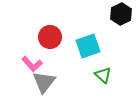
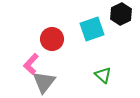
red circle: moved 2 px right, 2 px down
cyan square: moved 4 px right, 17 px up
pink L-shape: moved 1 px left; rotated 85 degrees clockwise
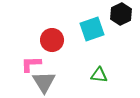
red circle: moved 1 px down
pink L-shape: rotated 45 degrees clockwise
green triangle: moved 4 px left; rotated 36 degrees counterclockwise
gray triangle: rotated 10 degrees counterclockwise
